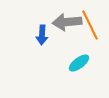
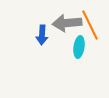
gray arrow: moved 1 px down
cyan ellipse: moved 16 px up; rotated 45 degrees counterclockwise
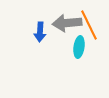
orange line: moved 1 px left
blue arrow: moved 2 px left, 3 px up
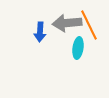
cyan ellipse: moved 1 px left, 1 px down
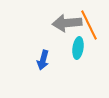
blue arrow: moved 3 px right, 28 px down; rotated 12 degrees clockwise
